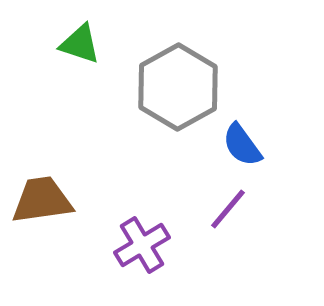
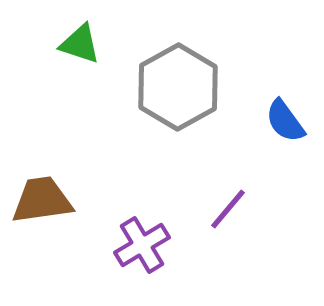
blue semicircle: moved 43 px right, 24 px up
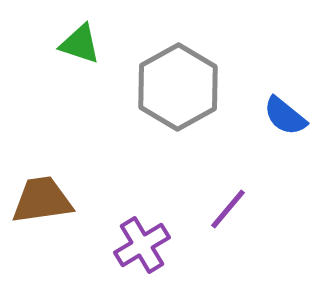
blue semicircle: moved 5 px up; rotated 15 degrees counterclockwise
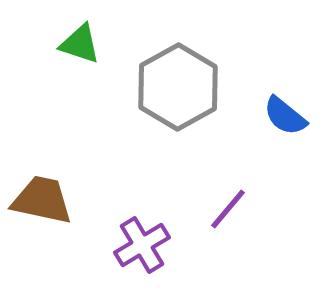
brown trapezoid: rotated 20 degrees clockwise
